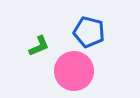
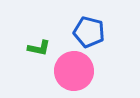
green L-shape: moved 2 px down; rotated 35 degrees clockwise
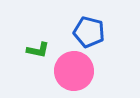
green L-shape: moved 1 px left, 2 px down
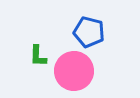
green L-shape: moved 6 px down; rotated 80 degrees clockwise
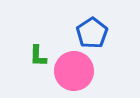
blue pentagon: moved 3 px right, 1 px down; rotated 24 degrees clockwise
